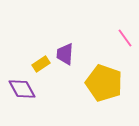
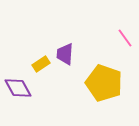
purple diamond: moved 4 px left, 1 px up
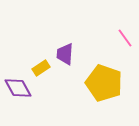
yellow rectangle: moved 4 px down
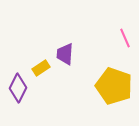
pink line: rotated 12 degrees clockwise
yellow pentagon: moved 10 px right, 3 px down
purple diamond: rotated 56 degrees clockwise
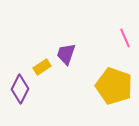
purple trapezoid: moved 1 px right; rotated 15 degrees clockwise
yellow rectangle: moved 1 px right, 1 px up
purple diamond: moved 2 px right, 1 px down
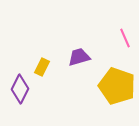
purple trapezoid: moved 13 px right, 3 px down; rotated 55 degrees clockwise
yellow rectangle: rotated 30 degrees counterclockwise
yellow pentagon: moved 3 px right
